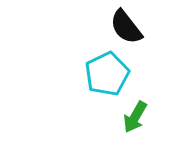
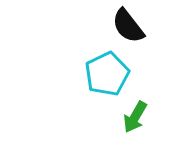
black semicircle: moved 2 px right, 1 px up
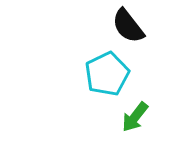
green arrow: rotated 8 degrees clockwise
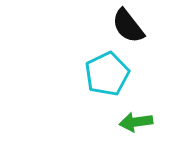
green arrow: moved 1 px right, 5 px down; rotated 44 degrees clockwise
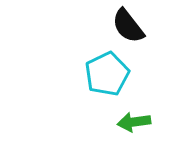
green arrow: moved 2 px left
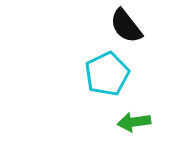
black semicircle: moved 2 px left
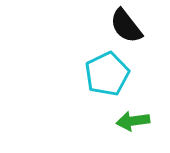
green arrow: moved 1 px left, 1 px up
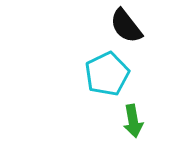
green arrow: rotated 92 degrees counterclockwise
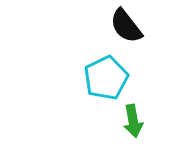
cyan pentagon: moved 1 px left, 4 px down
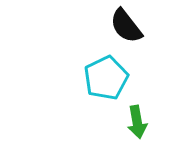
green arrow: moved 4 px right, 1 px down
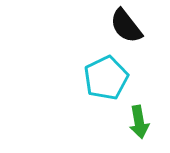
green arrow: moved 2 px right
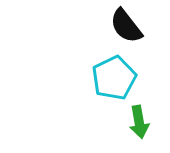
cyan pentagon: moved 8 px right
